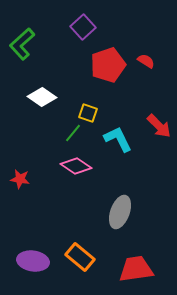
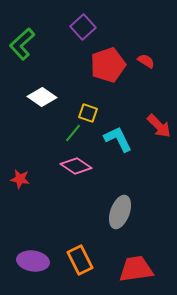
orange rectangle: moved 3 px down; rotated 24 degrees clockwise
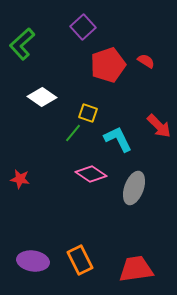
pink diamond: moved 15 px right, 8 px down
gray ellipse: moved 14 px right, 24 px up
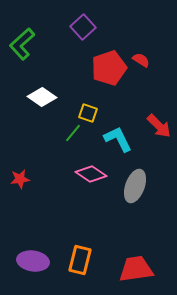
red semicircle: moved 5 px left, 1 px up
red pentagon: moved 1 px right, 3 px down
red star: rotated 18 degrees counterclockwise
gray ellipse: moved 1 px right, 2 px up
orange rectangle: rotated 40 degrees clockwise
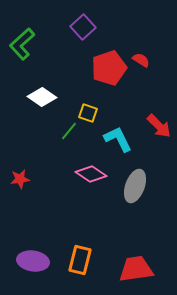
green line: moved 4 px left, 2 px up
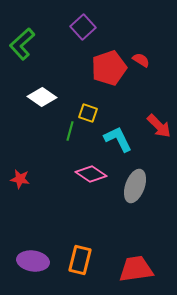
green line: moved 1 px right; rotated 24 degrees counterclockwise
red star: rotated 18 degrees clockwise
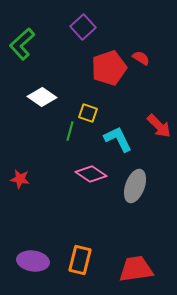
red semicircle: moved 2 px up
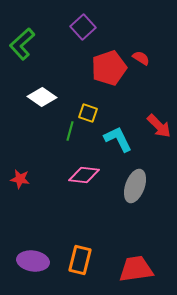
pink diamond: moved 7 px left, 1 px down; rotated 28 degrees counterclockwise
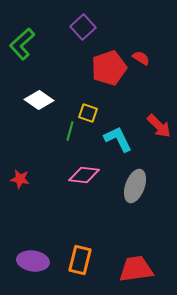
white diamond: moved 3 px left, 3 px down
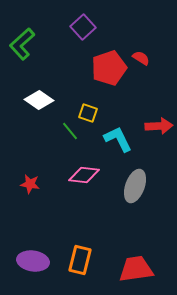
red arrow: rotated 48 degrees counterclockwise
green line: rotated 54 degrees counterclockwise
red star: moved 10 px right, 5 px down
